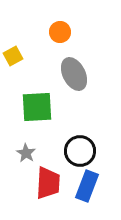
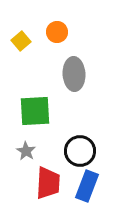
orange circle: moved 3 px left
yellow square: moved 8 px right, 15 px up; rotated 12 degrees counterclockwise
gray ellipse: rotated 24 degrees clockwise
green square: moved 2 px left, 4 px down
gray star: moved 2 px up
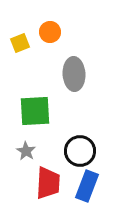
orange circle: moved 7 px left
yellow square: moved 1 px left, 2 px down; rotated 18 degrees clockwise
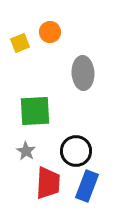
gray ellipse: moved 9 px right, 1 px up
black circle: moved 4 px left
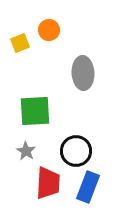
orange circle: moved 1 px left, 2 px up
blue rectangle: moved 1 px right, 1 px down
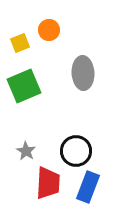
green square: moved 11 px left, 25 px up; rotated 20 degrees counterclockwise
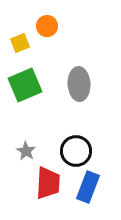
orange circle: moved 2 px left, 4 px up
gray ellipse: moved 4 px left, 11 px down
green square: moved 1 px right, 1 px up
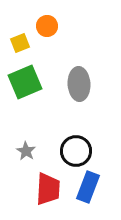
green square: moved 3 px up
red trapezoid: moved 6 px down
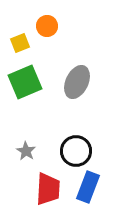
gray ellipse: moved 2 px left, 2 px up; rotated 28 degrees clockwise
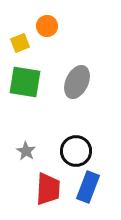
green square: rotated 32 degrees clockwise
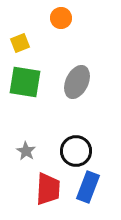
orange circle: moved 14 px right, 8 px up
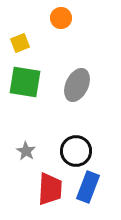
gray ellipse: moved 3 px down
red trapezoid: moved 2 px right
